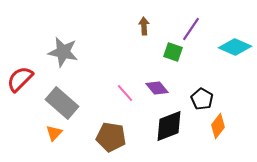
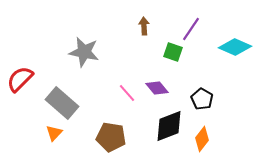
gray star: moved 21 px right
pink line: moved 2 px right
orange diamond: moved 16 px left, 13 px down
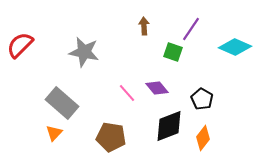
red semicircle: moved 34 px up
orange diamond: moved 1 px right, 1 px up
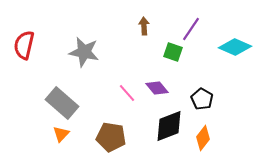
red semicircle: moved 4 px right; rotated 32 degrees counterclockwise
orange triangle: moved 7 px right, 1 px down
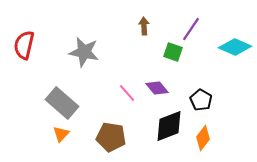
black pentagon: moved 1 px left, 1 px down
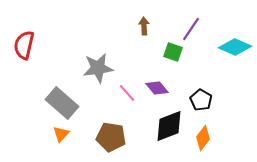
gray star: moved 14 px right, 16 px down; rotated 20 degrees counterclockwise
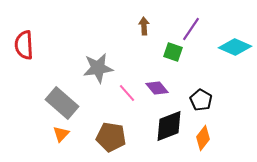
red semicircle: rotated 16 degrees counterclockwise
